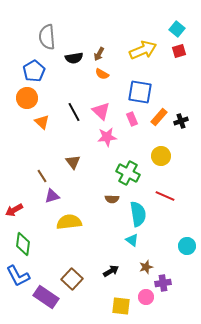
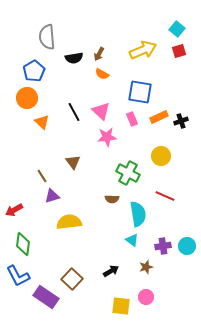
orange rectangle: rotated 24 degrees clockwise
purple cross: moved 37 px up
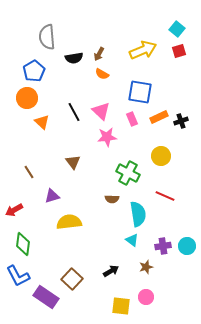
brown line: moved 13 px left, 4 px up
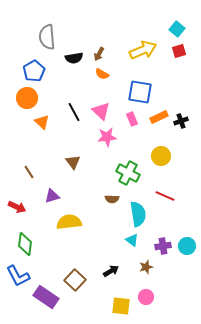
red arrow: moved 3 px right, 3 px up; rotated 126 degrees counterclockwise
green diamond: moved 2 px right
brown square: moved 3 px right, 1 px down
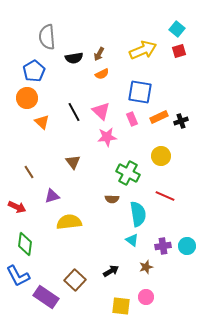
orange semicircle: rotated 56 degrees counterclockwise
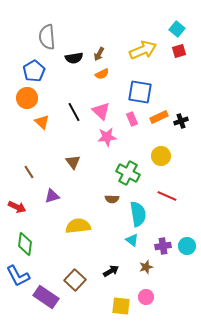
red line: moved 2 px right
yellow semicircle: moved 9 px right, 4 px down
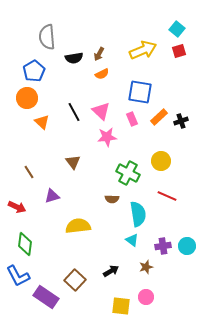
orange rectangle: rotated 18 degrees counterclockwise
yellow circle: moved 5 px down
